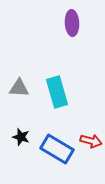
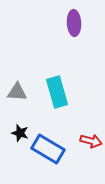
purple ellipse: moved 2 px right
gray triangle: moved 2 px left, 4 px down
black star: moved 1 px left, 4 px up
blue rectangle: moved 9 px left
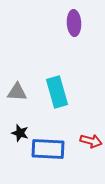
blue rectangle: rotated 28 degrees counterclockwise
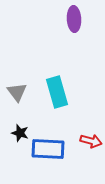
purple ellipse: moved 4 px up
gray triangle: rotated 50 degrees clockwise
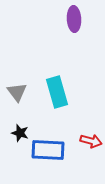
blue rectangle: moved 1 px down
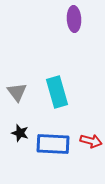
blue rectangle: moved 5 px right, 6 px up
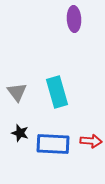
red arrow: rotated 10 degrees counterclockwise
